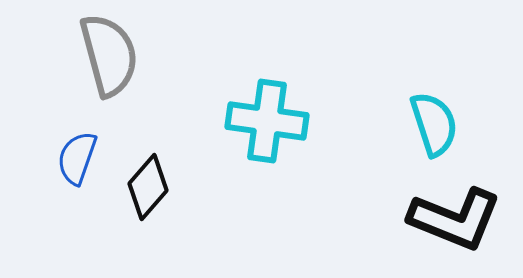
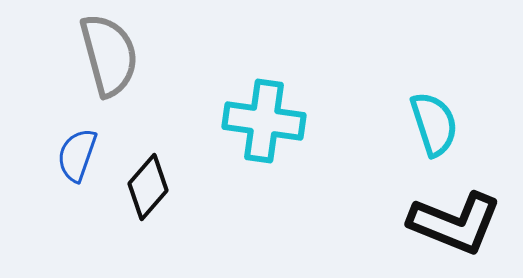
cyan cross: moved 3 px left
blue semicircle: moved 3 px up
black L-shape: moved 4 px down
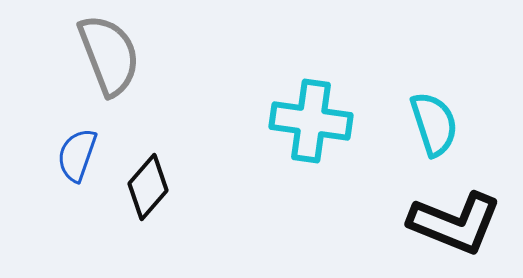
gray semicircle: rotated 6 degrees counterclockwise
cyan cross: moved 47 px right
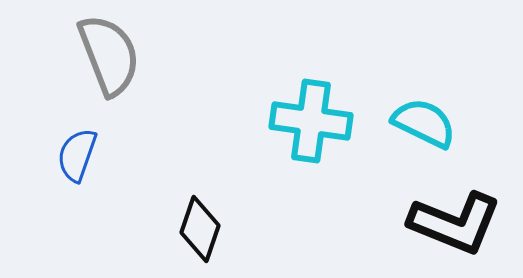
cyan semicircle: moved 10 px left, 1 px up; rotated 46 degrees counterclockwise
black diamond: moved 52 px right, 42 px down; rotated 22 degrees counterclockwise
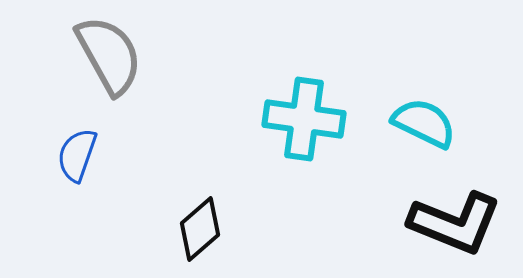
gray semicircle: rotated 8 degrees counterclockwise
cyan cross: moved 7 px left, 2 px up
black diamond: rotated 30 degrees clockwise
